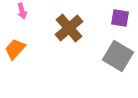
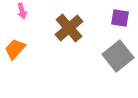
gray square: rotated 20 degrees clockwise
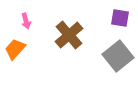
pink arrow: moved 4 px right, 10 px down
brown cross: moved 7 px down
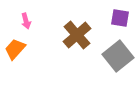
brown cross: moved 8 px right
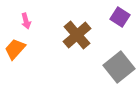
purple square: moved 1 px up; rotated 24 degrees clockwise
gray square: moved 1 px right, 11 px down
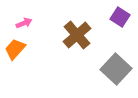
pink arrow: moved 2 px left, 2 px down; rotated 98 degrees counterclockwise
gray square: moved 3 px left, 2 px down; rotated 8 degrees counterclockwise
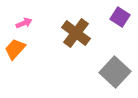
brown cross: moved 1 px left, 2 px up; rotated 12 degrees counterclockwise
gray square: moved 1 px left, 3 px down
